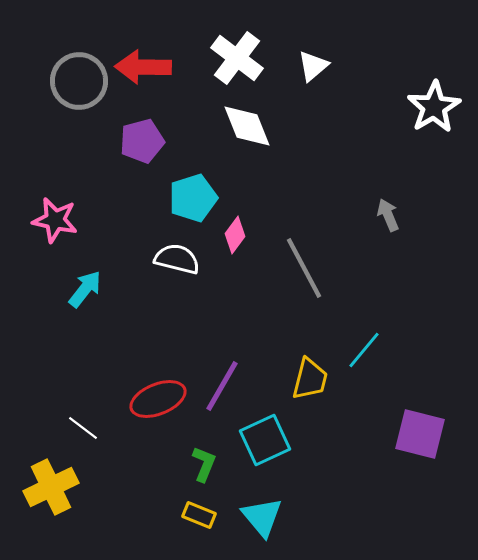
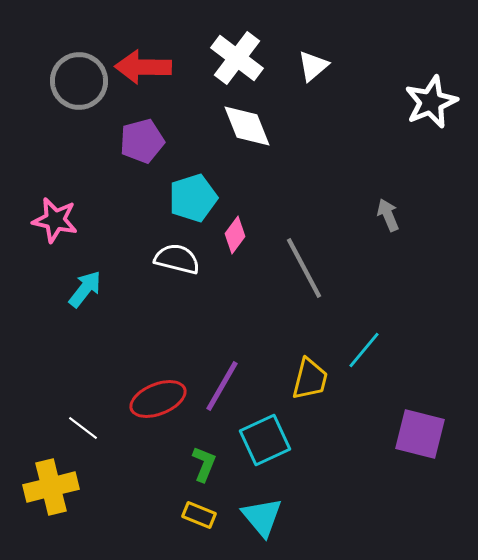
white star: moved 3 px left, 5 px up; rotated 8 degrees clockwise
yellow cross: rotated 12 degrees clockwise
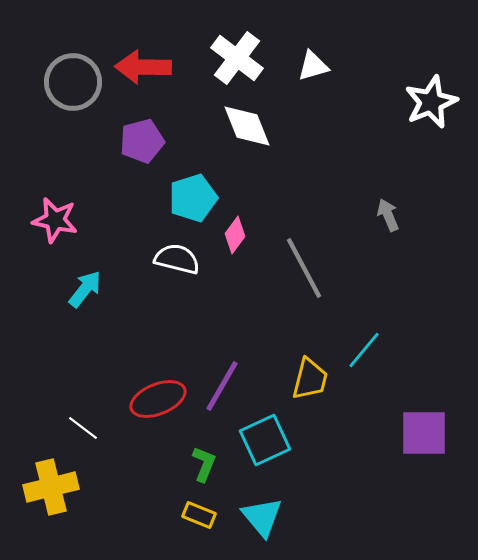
white triangle: rotated 24 degrees clockwise
gray circle: moved 6 px left, 1 px down
purple square: moved 4 px right, 1 px up; rotated 14 degrees counterclockwise
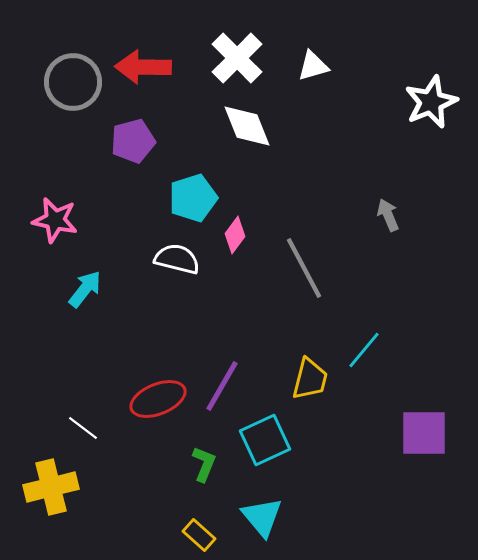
white cross: rotated 8 degrees clockwise
purple pentagon: moved 9 px left
yellow rectangle: moved 20 px down; rotated 20 degrees clockwise
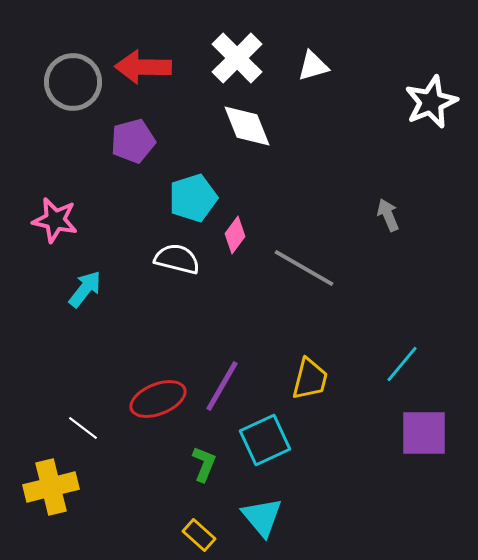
gray line: rotated 32 degrees counterclockwise
cyan line: moved 38 px right, 14 px down
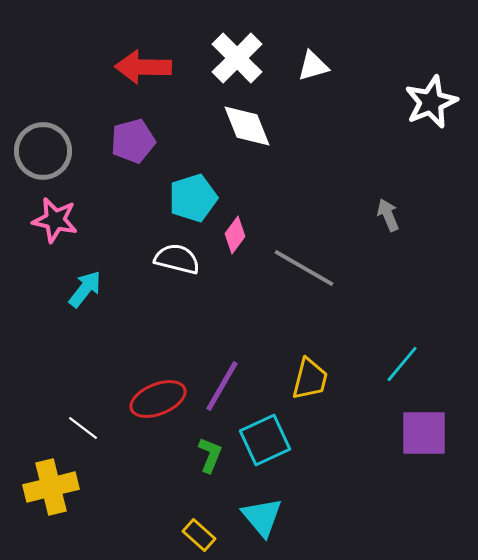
gray circle: moved 30 px left, 69 px down
green L-shape: moved 6 px right, 9 px up
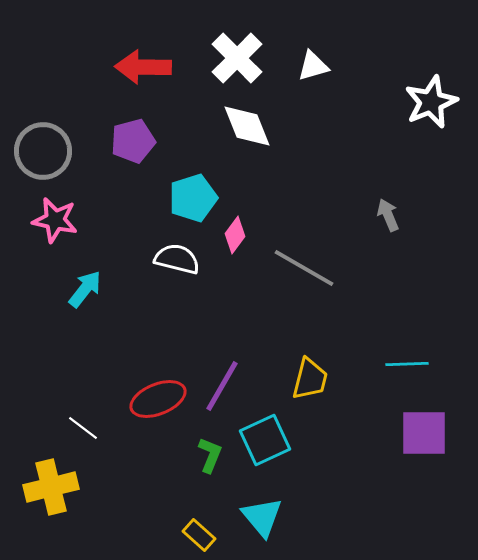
cyan line: moved 5 px right; rotated 48 degrees clockwise
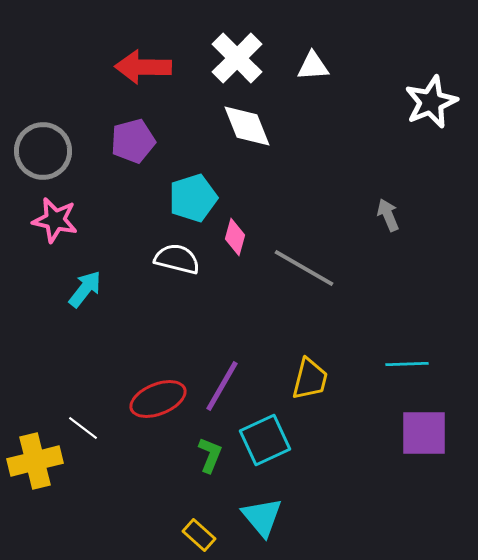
white triangle: rotated 12 degrees clockwise
pink diamond: moved 2 px down; rotated 21 degrees counterclockwise
yellow cross: moved 16 px left, 26 px up
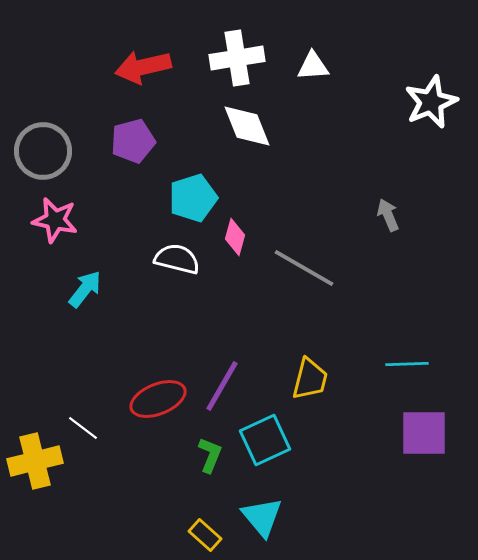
white cross: rotated 36 degrees clockwise
red arrow: rotated 14 degrees counterclockwise
yellow rectangle: moved 6 px right
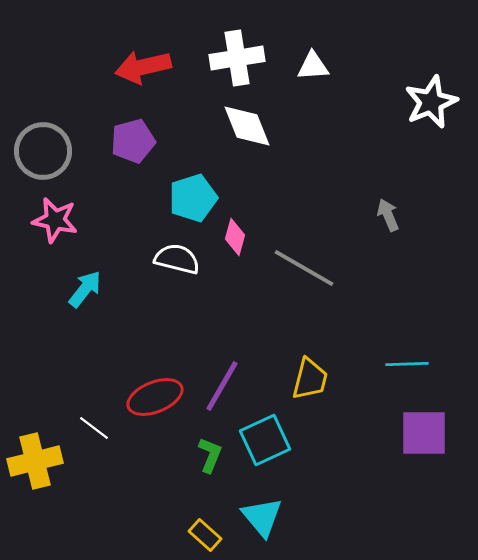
red ellipse: moved 3 px left, 2 px up
white line: moved 11 px right
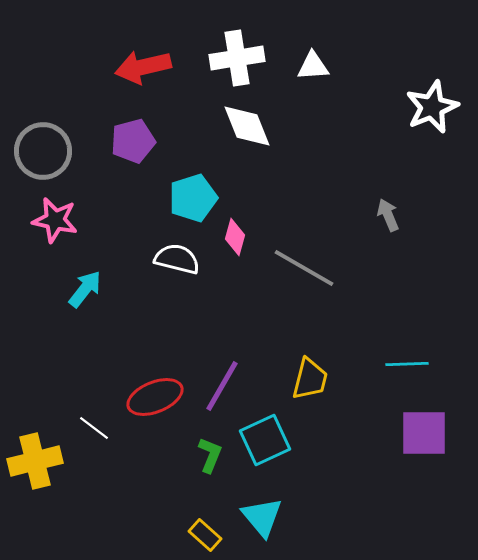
white star: moved 1 px right, 5 px down
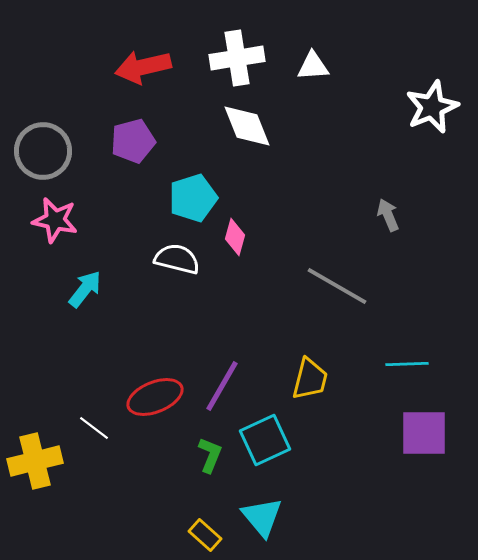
gray line: moved 33 px right, 18 px down
